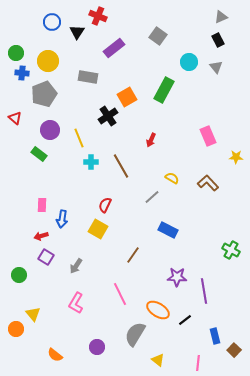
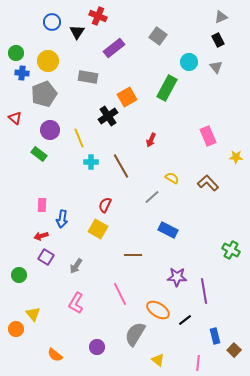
green rectangle at (164, 90): moved 3 px right, 2 px up
brown line at (133, 255): rotated 54 degrees clockwise
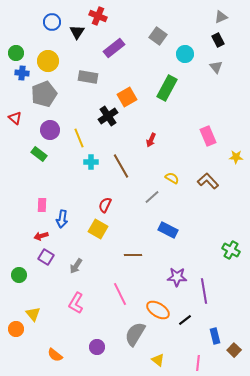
cyan circle at (189, 62): moved 4 px left, 8 px up
brown L-shape at (208, 183): moved 2 px up
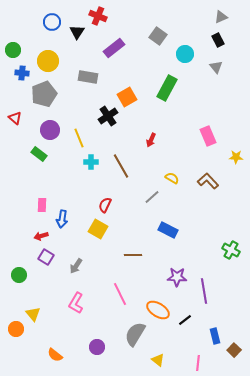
green circle at (16, 53): moved 3 px left, 3 px up
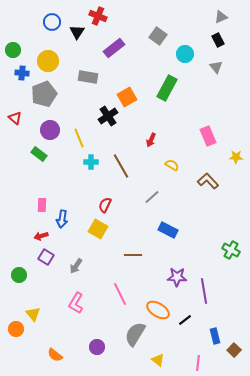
yellow semicircle at (172, 178): moved 13 px up
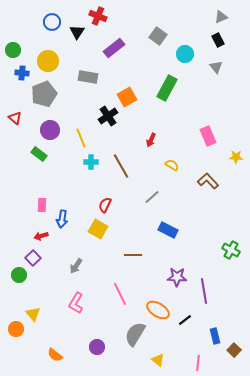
yellow line at (79, 138): moved 2 px right
purple square at (46, 257): moved 13 px left, 1 px down; rotated 14 degrees clockwise
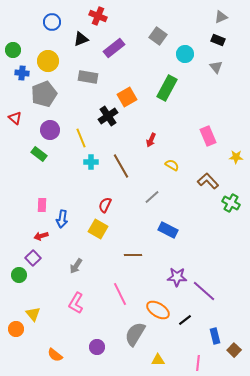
black triangle at (77, 32): moved 4 px right, 7 px down; rotated 35 degrees clockwise
black rectangle at (218, 40): rotated 40 degrees counterclockwise
green cross at (231, 250): moved 47 px up
purple line at (204, 291): rotated 40 degrees counterclockwise
yellow triangle at (158, 360): rotated 40 degrees counterclockwise
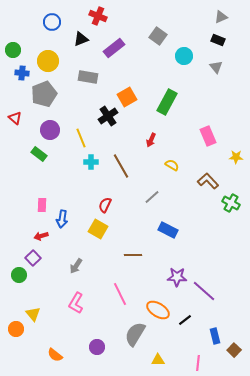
cyan circle at (185, 54): moved 1 px left, 2 px down
green rectangle at (167, 88): moved 14 px down
